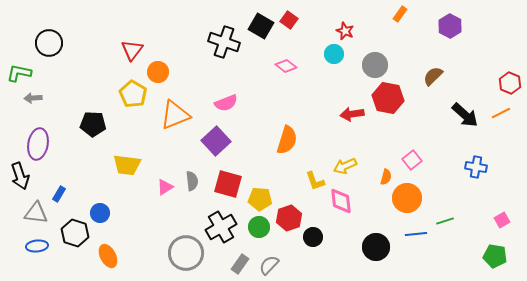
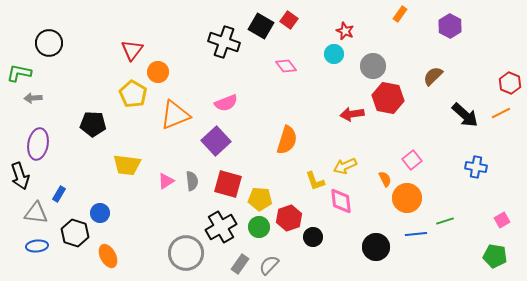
gray circle at (375, 65): moved 2 px left, 1 px down
pink diamond at (286, 66): rotated 15 degrees clockwise
orange semicircle at (386, 177): moved 1 px left, 2 px down; rotated 42 degrees counterclockwise
pink triangle at (165, 187): moved 1 px right, 6 px up
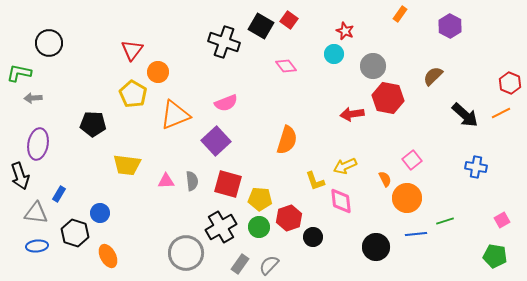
pink triangle at (166, 181): rotated 30 degrees clockwise
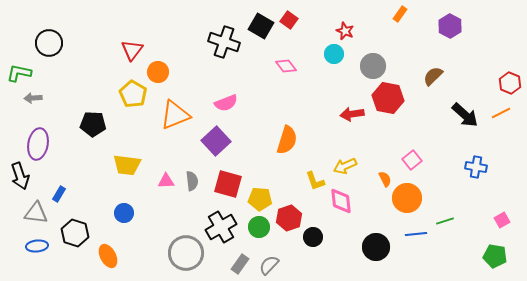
blue circle at (100, 213): moved 24 px right
